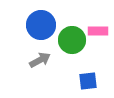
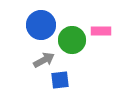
pink rectangle: moved 3 px right
gray arrow: moved 4 px right
blue square: moved 28 px left, 1 px up
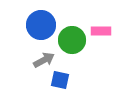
blue square: rotated 18 degrees clockwise
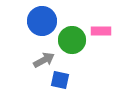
blue circle: moved 1 px right, 4 px up
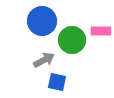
blue square: moved 3 px left, 2 px down
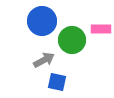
pink rectangle: moved 2 px up
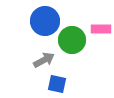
blue circle: moved 3 px right
blue square: moved 2 px down
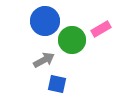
pink rectangle: rotated 30 degrees counterclockwise
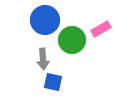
blue circle: moved 1 px up
gray arrow: moved 1 px left, 1 px up; rotated 115 degrees clockwise
blue square: moved 4 px left, 2 px up
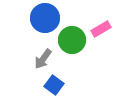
blue circle: moved 2 px up
gray arrow: rotated 40 degrees clockwise
blue square: moved 1 px right, 3 px down; rotated 24 degrees clockwise
